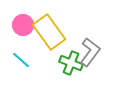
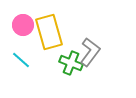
yellow rectangle: rotated 20 degrees clockwise
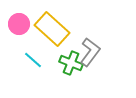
pink circle: moved 4 px left, 1 px up
yellow rectangle: moved 3 px right, 3 px up; rotated 32 degrees counterclockwise
cyan line: moved 12 px right
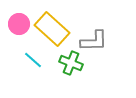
gray L-shape: moved 4 px right, 11 px up; rotated 52 degrees clockwise
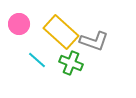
yellow rectangle: moved 9 px right, 3 px down
gray L-shape: rotated 20 degrees clockwise
cyan line: moved 4 px right
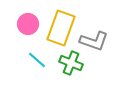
pink circle: moved 9 px right
yellow rectangle: moved 4 px up; rotated 68 degrees clockwise
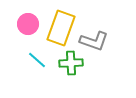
green cross: rotated 25 degrees counterclockwise
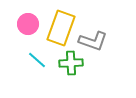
gray L-shape: moved 1 px left
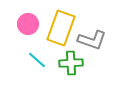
gray L-shape: moved 1 px left, 1 px up
